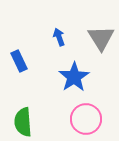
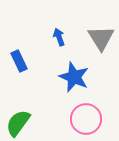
blue star: rotated 16 degrees counterclockwise
green semicircle: moved 5 px left, 1 px down; rotated 40 degrees clockwise
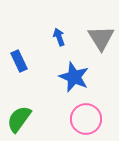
green semicircle: moved 1 px right, 4 px up
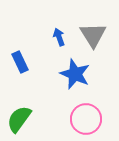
gray triangle: moved 8 px left, 3 px up
blue rectangle: moved 1 px right, 1 px down
blue star: moved 1 px right, 3 px up
